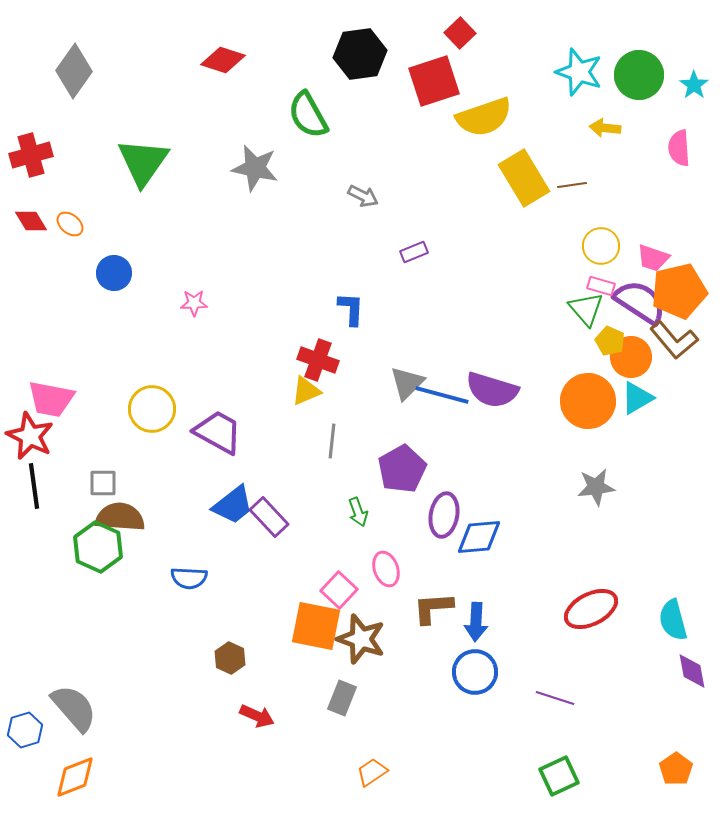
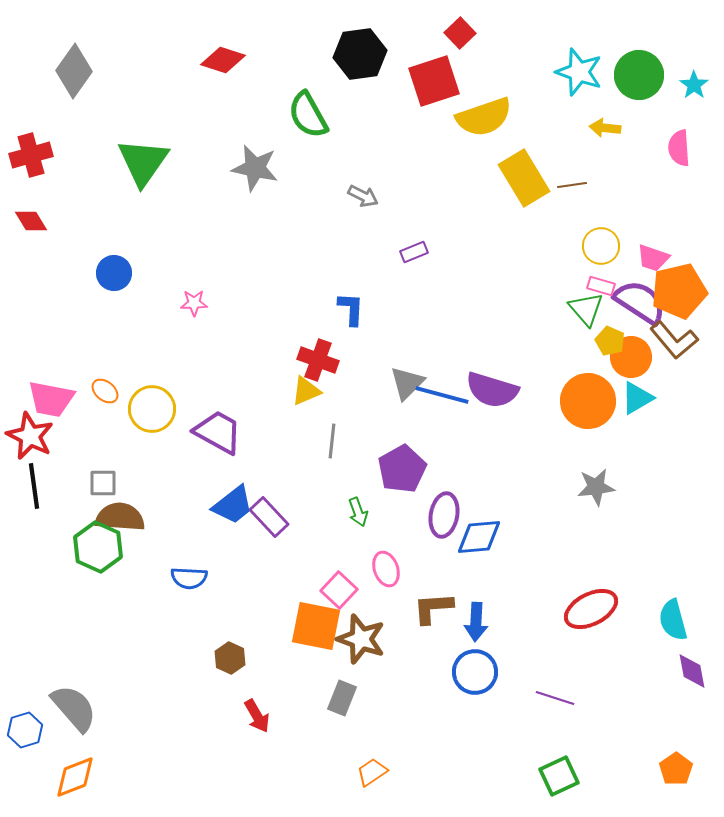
orange ellipse at (70, 224): moved 35 px right, 167 px down
red arrow at (257, 716): rotated 36 degrees clockwise
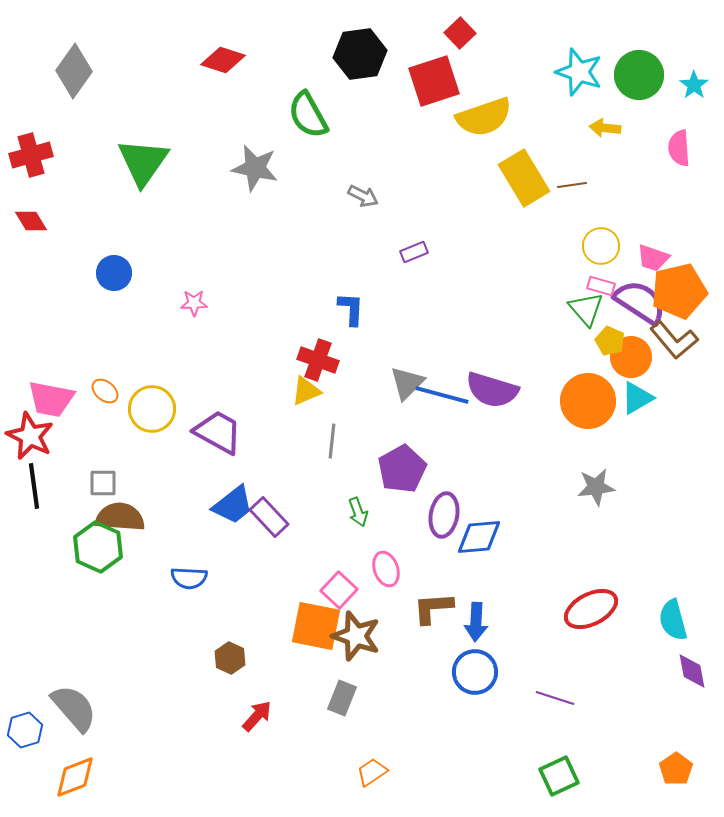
brown star at (361, 639): moved 5 px left, 3 px up
red arrow at (257, 716): rotated 108 degrees counterclockwise
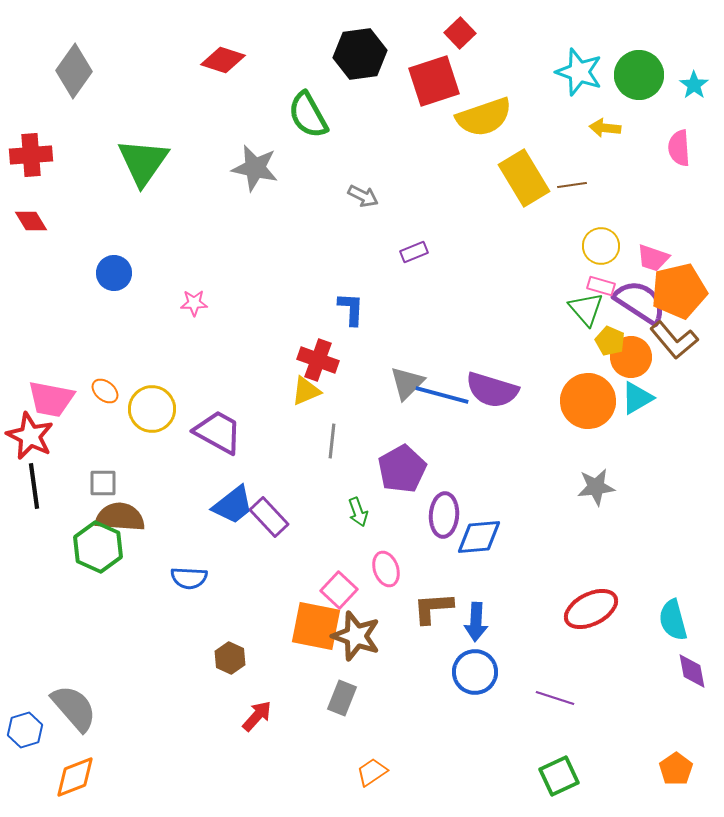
red cross at (31, 155): rotated 12 degrees clockwise
purple ellipse at (444, 515): rotated 6 degrees counterclockwise
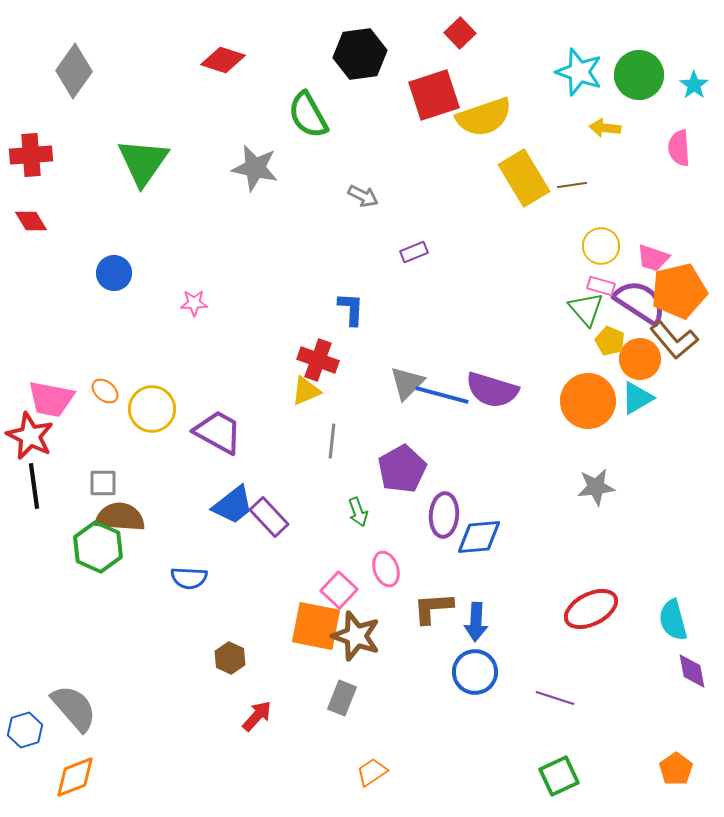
red square at (434, 81): moved 14 px down
orange circle at (631, 357): moved 9 px right, 2 px down
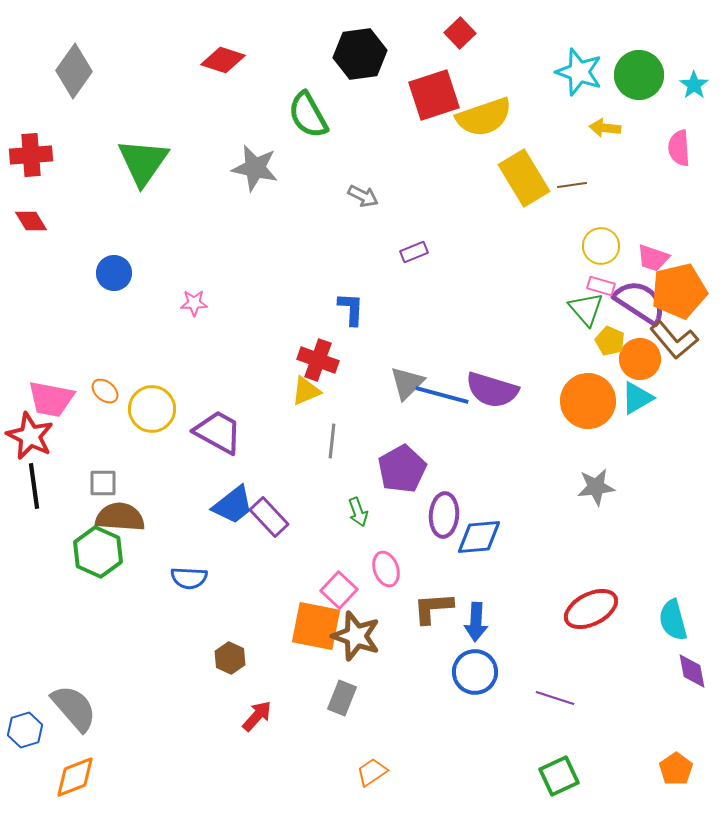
green hexagon at (98, 547): moved 5 px down
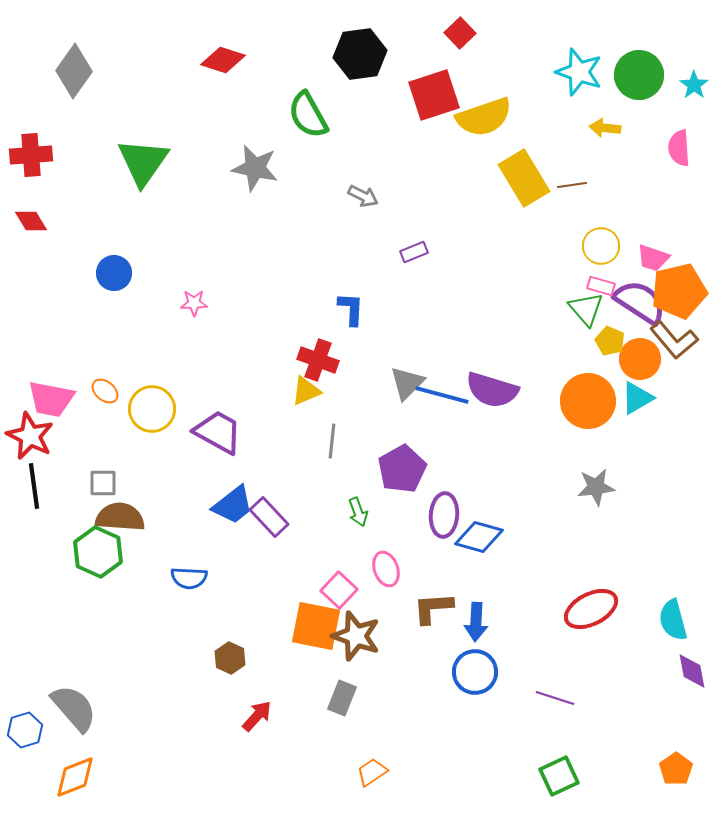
blue diamond at (479, 537): rotated 21 degrees clockwise
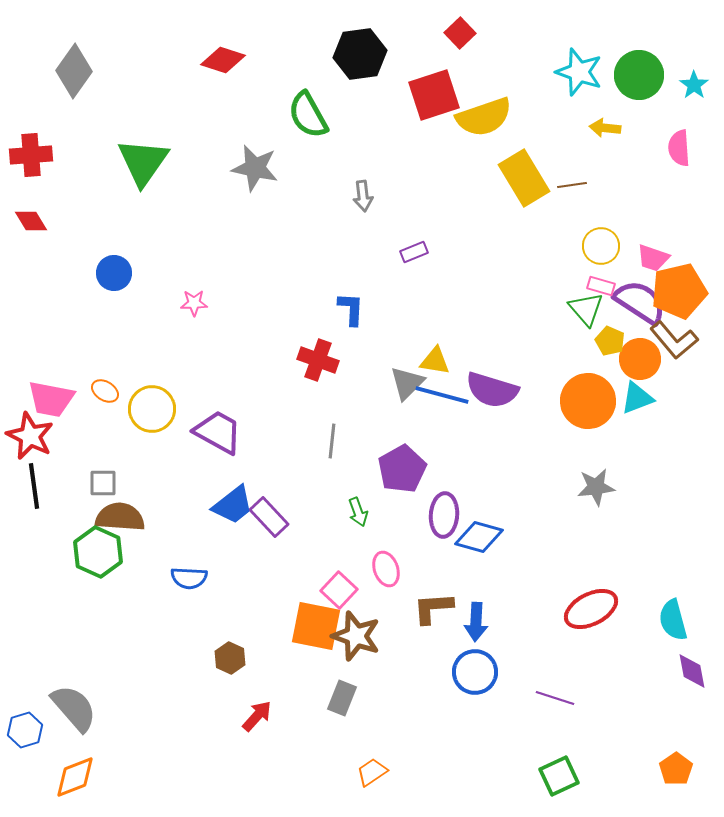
gray arrow at (363, 196): rotated 56 degrees clockwise
orange ellipse at (105, 391): rotated 8 degrees counterclockwise
yellow triangle at (306, 391): moved 129 px right, 30 px up; rotated 32 degrees clockwise
cyan triangle at (637, 398): rotated 9 degrees clockwise
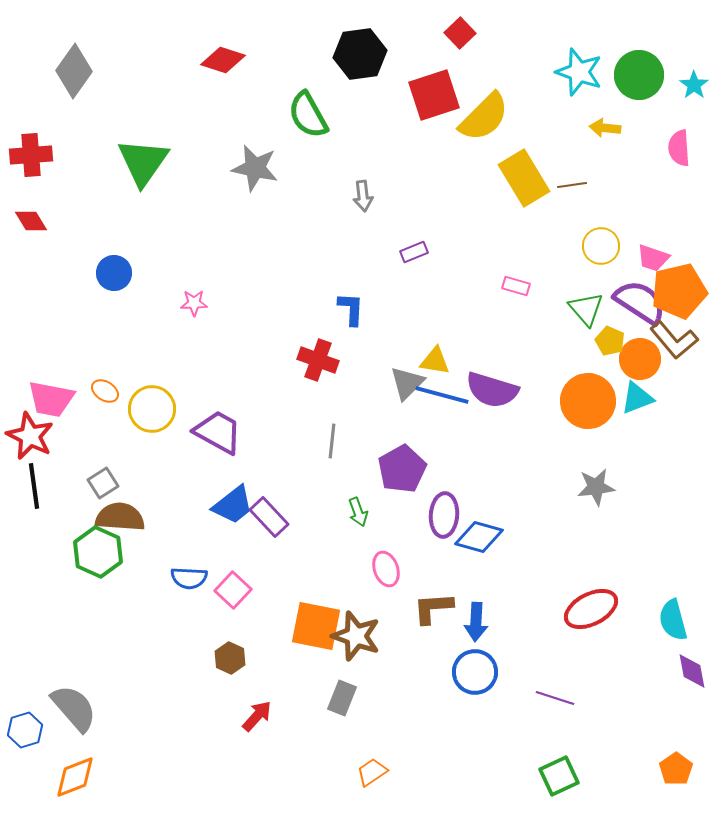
yellow semicircle at (484, 117): rotated 26 degrees counterclockwise
pink rectangle at (601, 286): moved 85 px left
gray square at (103, 483): rotated 32 degrees counterclockwise
pink square at (339, 590): moved 106 px left
